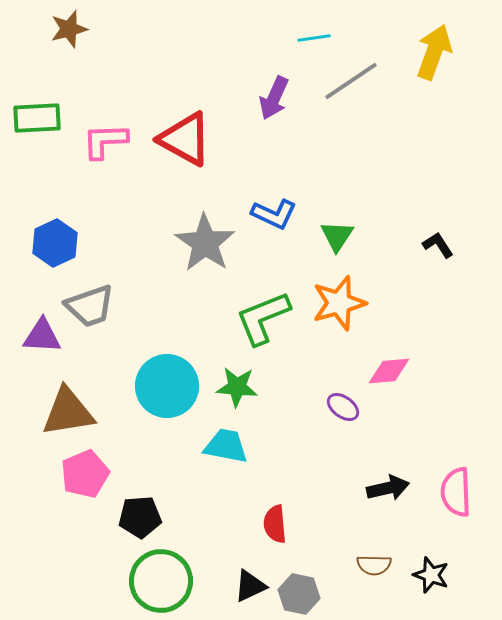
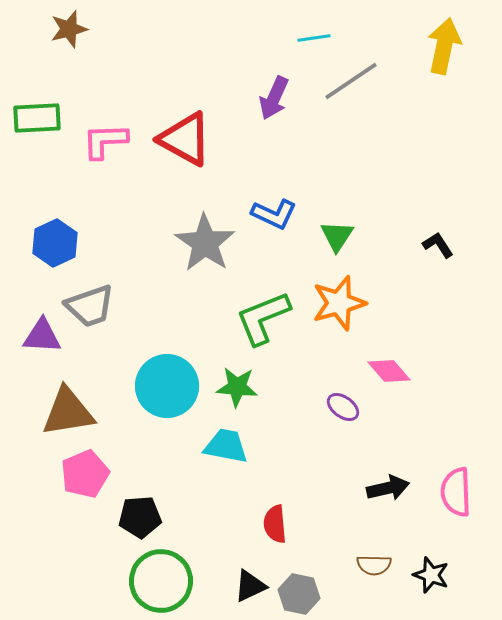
yellow arrow: moved 10 px right, 6 px up; rotated 8 degrees counterclockwise
pink diamond: rotated 54 degrees clockwise
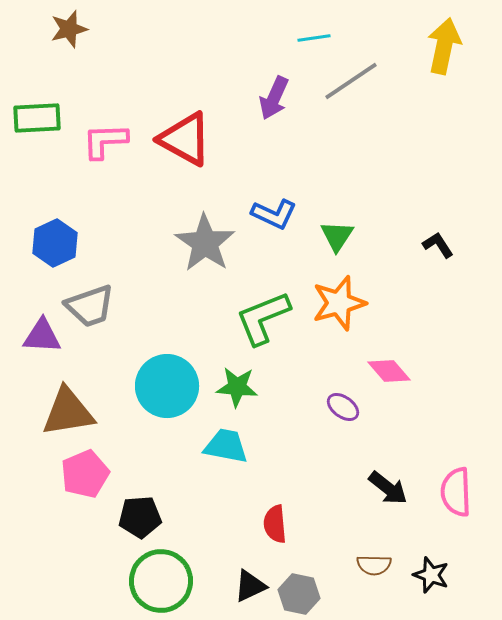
black arrow: rotated 51 degrees clockwise
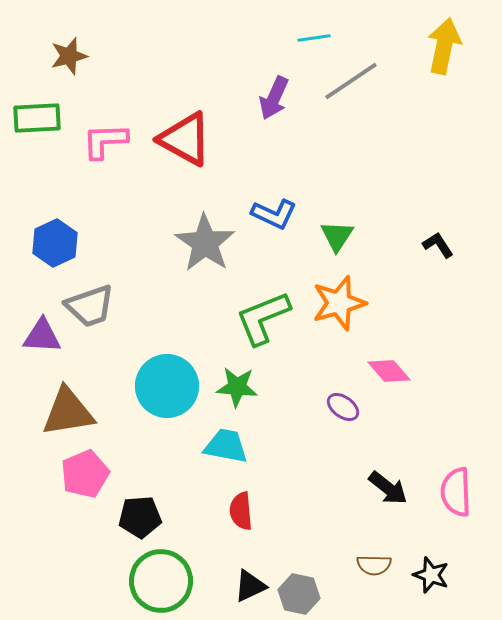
brown star: moved 27 px down
red semicircle: moved 34 px left, 13 px up
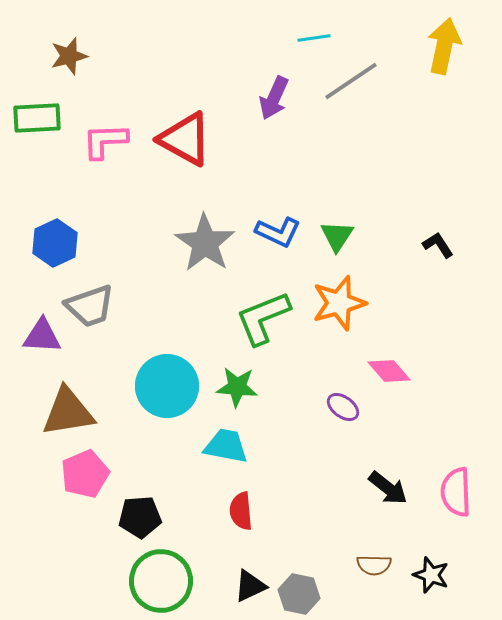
blue L-shape: moved 4 px right, 18 px down
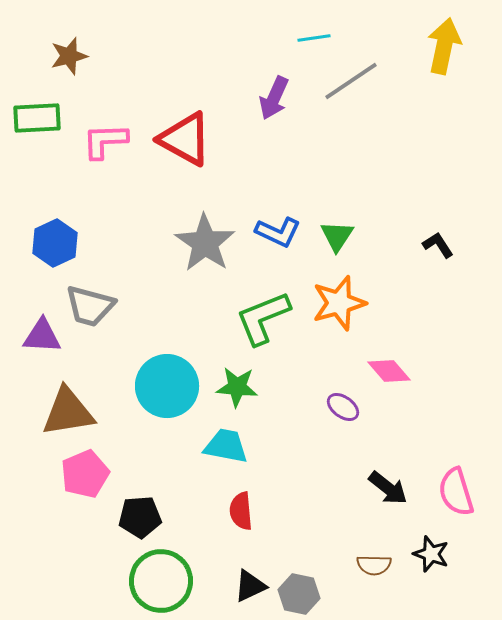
gray trapezoid: rotated 34 degrees clockwise
pink semicircle: rotated 15 degrees counterclockwise
black star: moved 21 px up
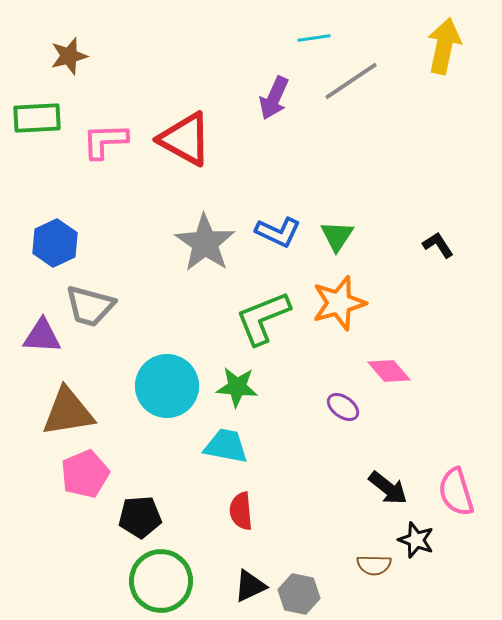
black star: moved 15 px left, 14 px up
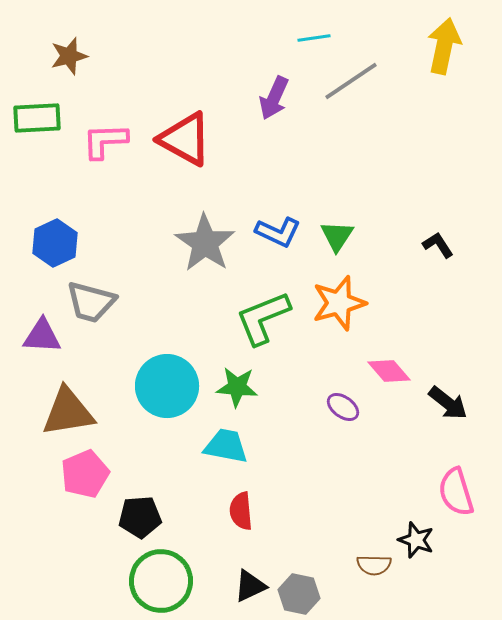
gray trapezoid: moved 1 px right, 4 px up
black arrow: moved 60 px right, 85 px up
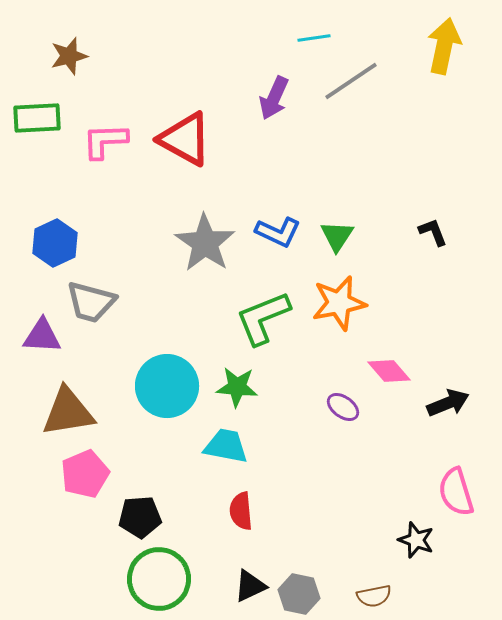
black L-shape: moved 5 px left, 13 px up; rotated 12 degrees clockwise
orange star: rotated 4 degrees clockwise
black arrow: rotated 60 degrees counterclockwise
brown semicircle: moved 31 px down; rotated 12 degrees counterclockwise
green circle: moved 2 px left, 2 px up
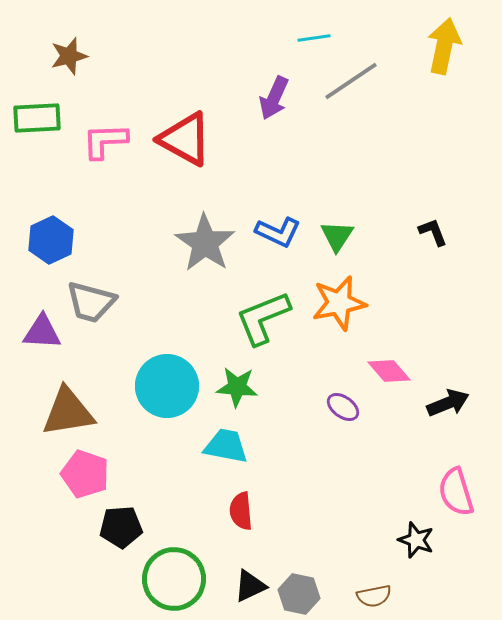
blue hexagon: moved 4 px left, 3 px up
purple triangle: moved 4 px up
pink pentagon: rotated 30 degrees counterclockwise
black pentagon: moved 19 px left, 10 px down
green circle: moved 15 px right
